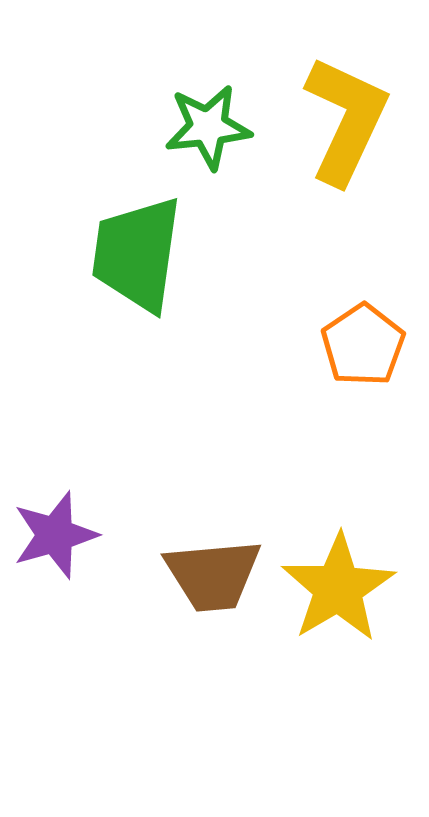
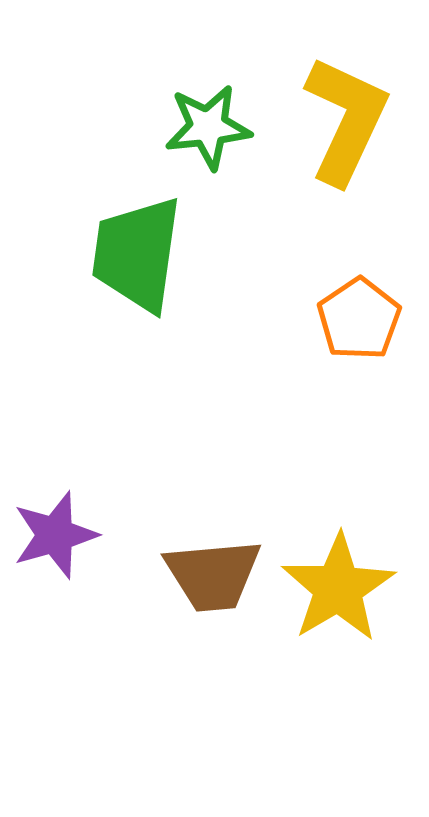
orange pentagon: moved 4 px left, 26 px up
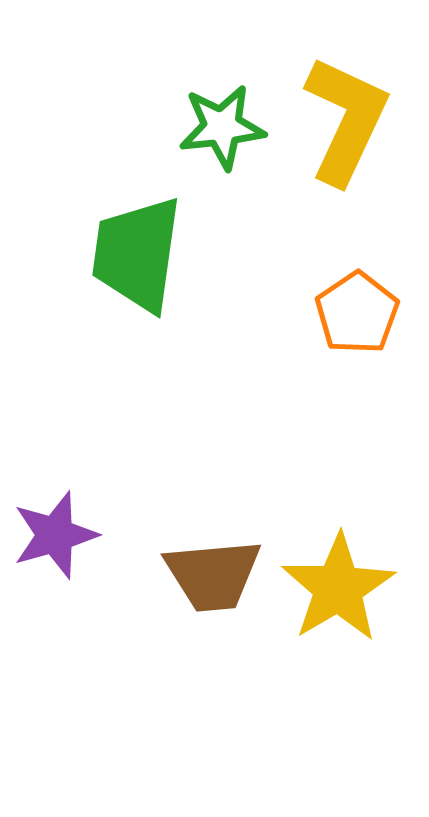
green star: moved 14 px right
orange pentagon: moved 2 px left, 6 px up
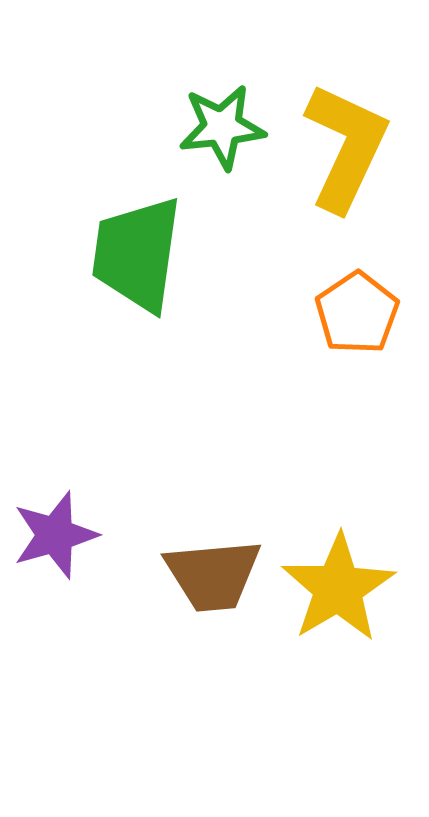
yellow L-shape: moved 27 px down
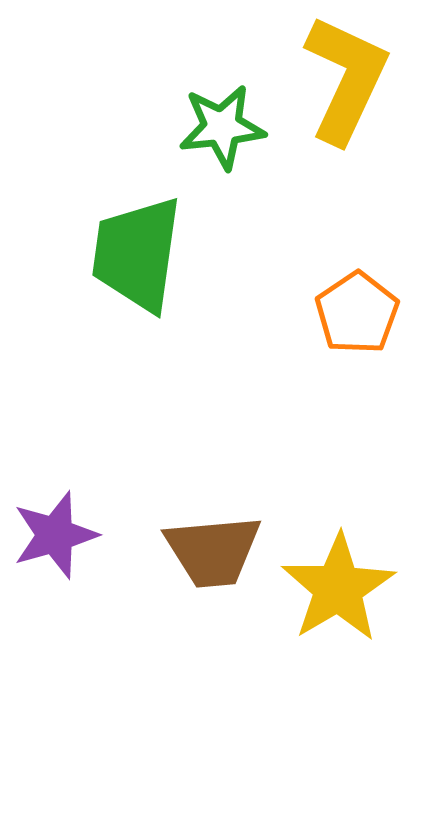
yellow L-shape: moved 68 px up
brown trapezoid: moved 24 px up
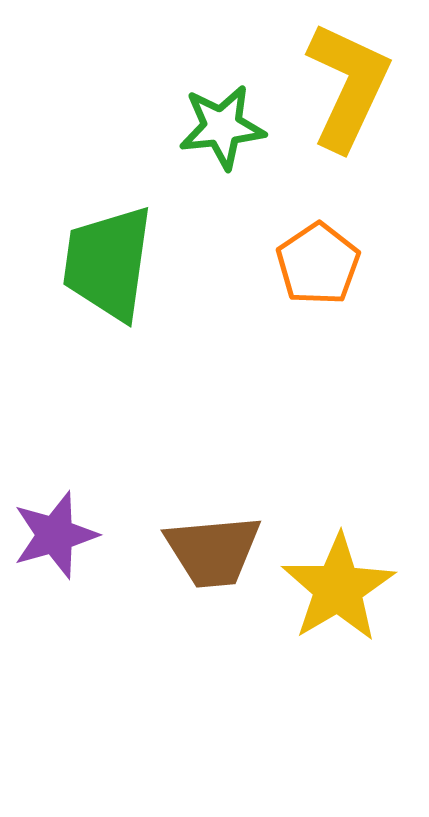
yellow L-shape: moved 2 px right, 7 px down
green trapezoid: moved 29 px left, 9 px down
orange pentagon: moved 39 px left, 49 px up
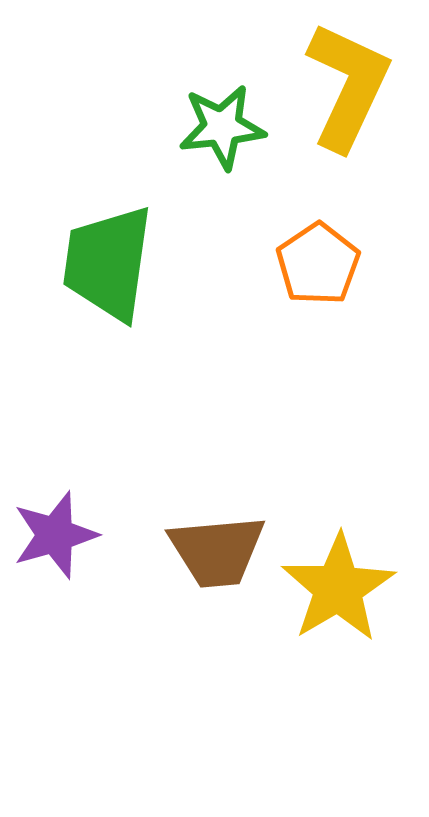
brown trapezoid: moved 4 px right
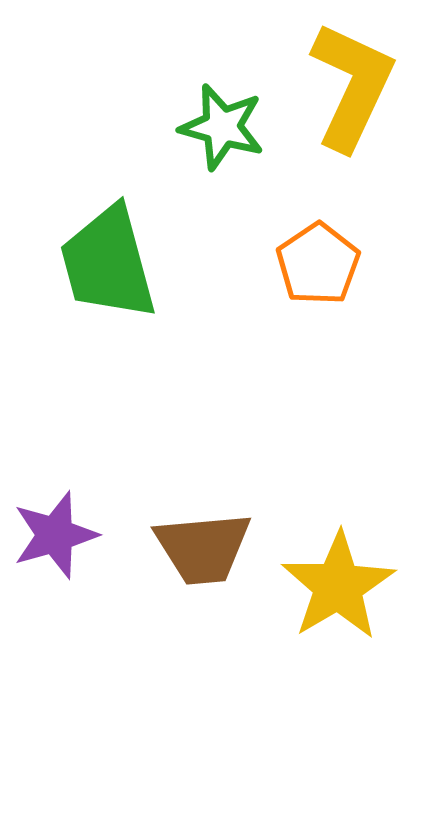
yellow L-shape: moved 4 px right
green star: rotated 22 degrees clockwise
green trapezoid: rotated 23 degrees counterclockwise
brown trapezoid: moved 14 px left, 3 px up
yellow star: moved 2 px up
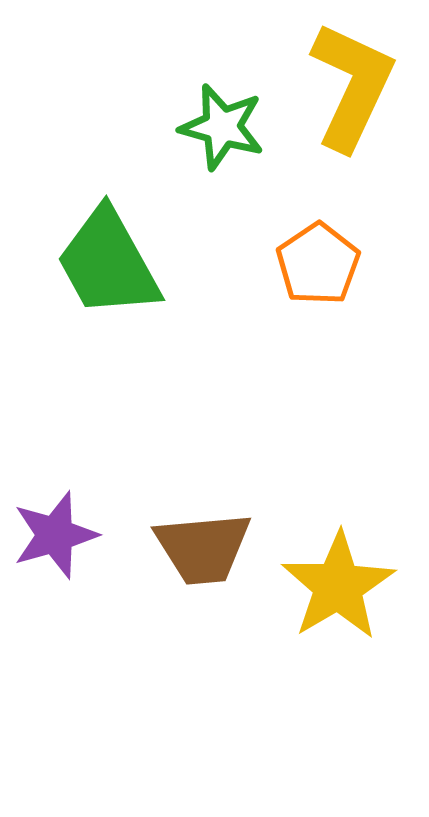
green trapezoid: rotated 14 degrees counterclockwise
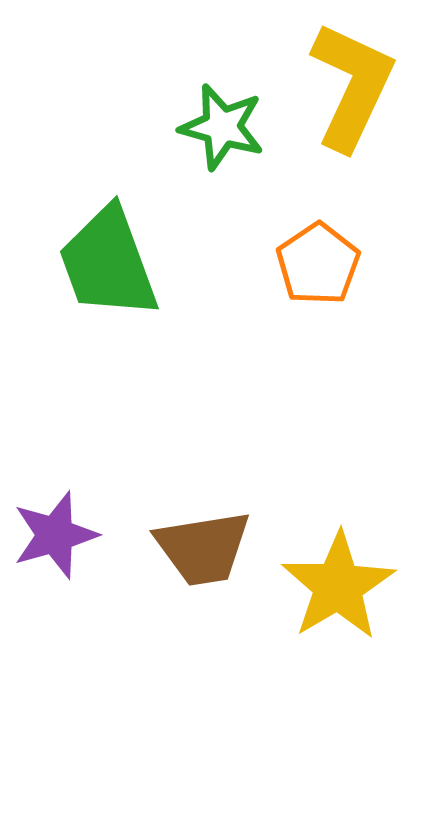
green trapezoid: rotated 9 degrees clockwise
brown trapezoid: rotated 4 degrees counterclockwise
